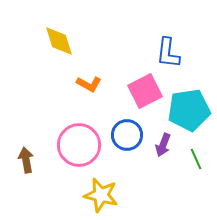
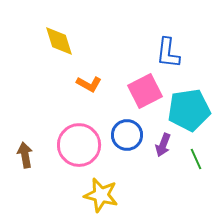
brown arrow: moved 1 px left, 5 px up
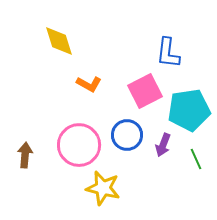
brown arrow: rotated 15 degrees clockwise
yellow star: moved 2 px right, 7 px up
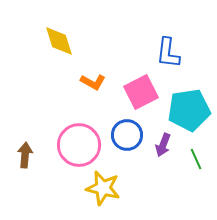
orange L-shape: moved 4 px right, 2 px up
pink square: moved 4 px left, 1 px down
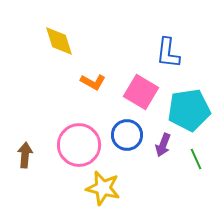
pink square: rotated 32 degrees counterclockwise
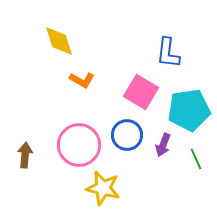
orange L-shape: moved 11 px left, 2 px up
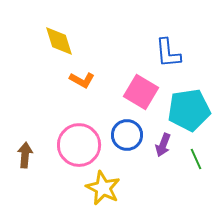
blue L-shape: rotated 12 degrees counterclockwise
yellow star: rotated 12 degrees clockwise
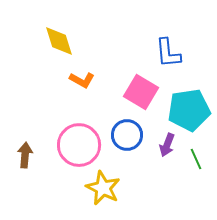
purple arrow: moved 4 px right
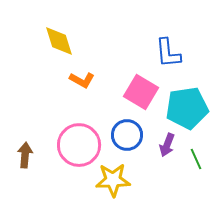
cyan pentagon: moved 2 px left, 2 px up
yellow star: moved 10 px right, 8 px up; rotated 28 degrees counterclockwise
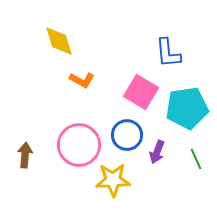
purple arrow: moved 10 px left, 7 px down
